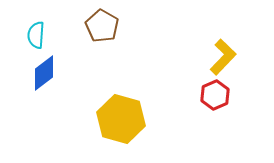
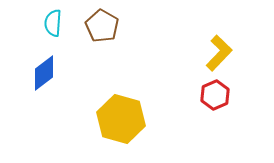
cyan semicircle: moved 17 px right, 12 px up
yellow L-shape: moved 4 px left, 4 px up
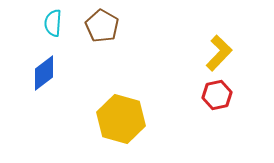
red hexagon: moved 2 px right; rotated 12 degrees clockwise
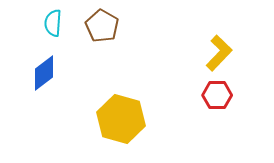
red hexagon: rotated 12 degrees clockwise
